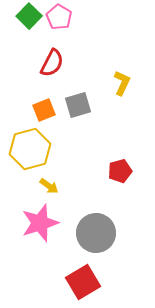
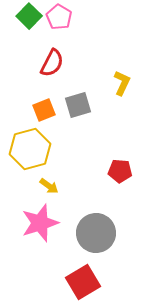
red pentagon: rotated 20 degrees clockwise
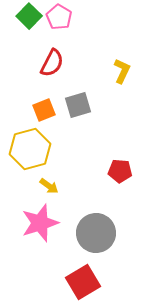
yellow L-shape: moved 12 px up
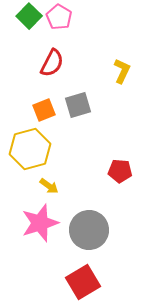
gray circle: moved 7 px left, 3 px up
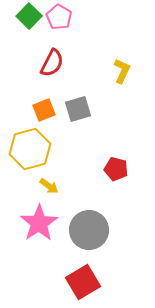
gray square: moved 4 px down
red pentagon: moved 4 px left, 2 px up; rotated 10 degrees clockwise
pink star: moved 1 px left; rotated 15 degrees counterclockwise
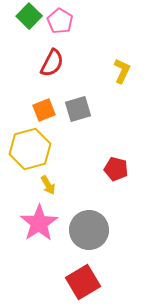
pink pentagon: moved 1 px right, 4 px down
yellow arrow: moved 1 px left, 1 px up; rotated 24 degrees clockwise
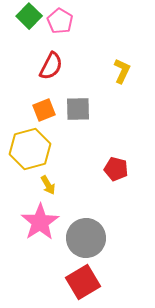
red semicircle: moved 1 px left, 3 px down
gray square: rotated 16 degrees clockwise
pink star: moved 1 px right, 1 px up
gray circle: moved 3 px left, 8 px down
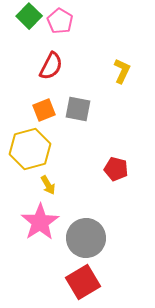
gray square: rotated 12 degrees clockwise
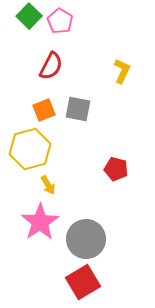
gray circle: moved 1 px down
